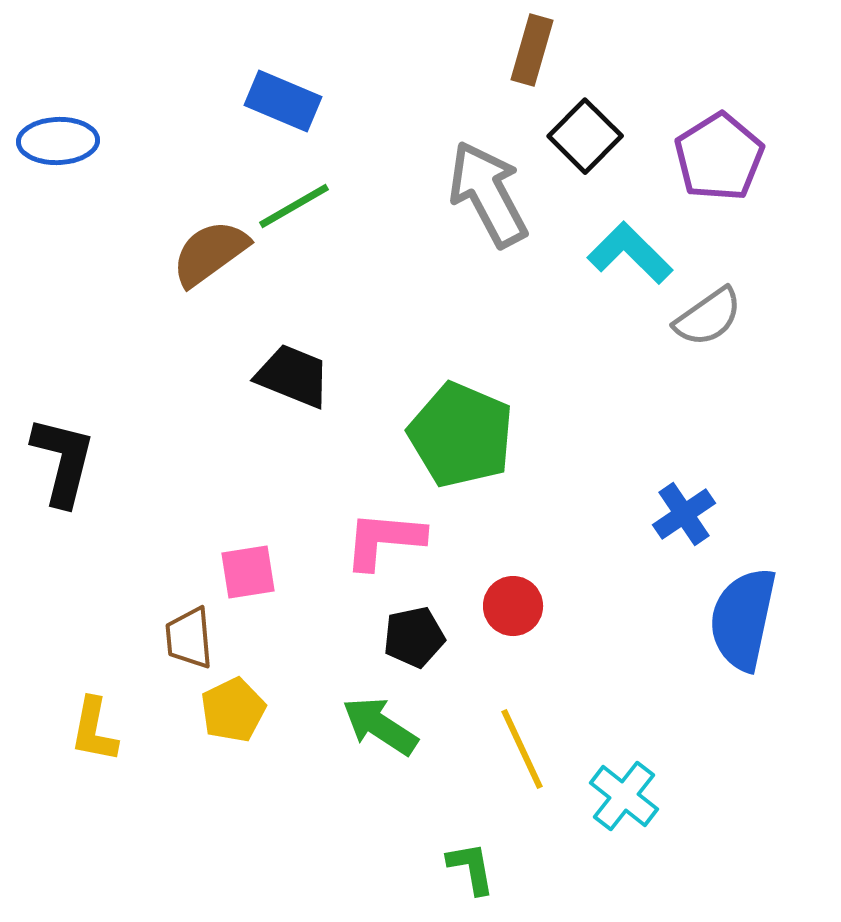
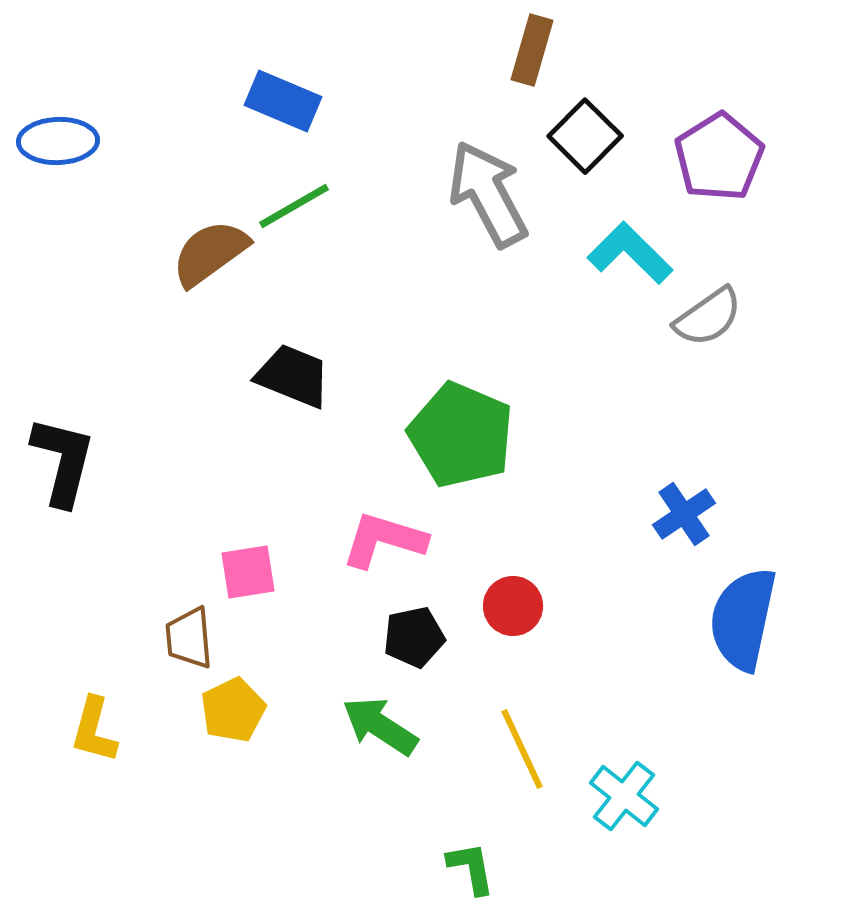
pink L-shape: rotated 12 degrees clockwise
yellow L-shape: rotated 4 degrees clockwise
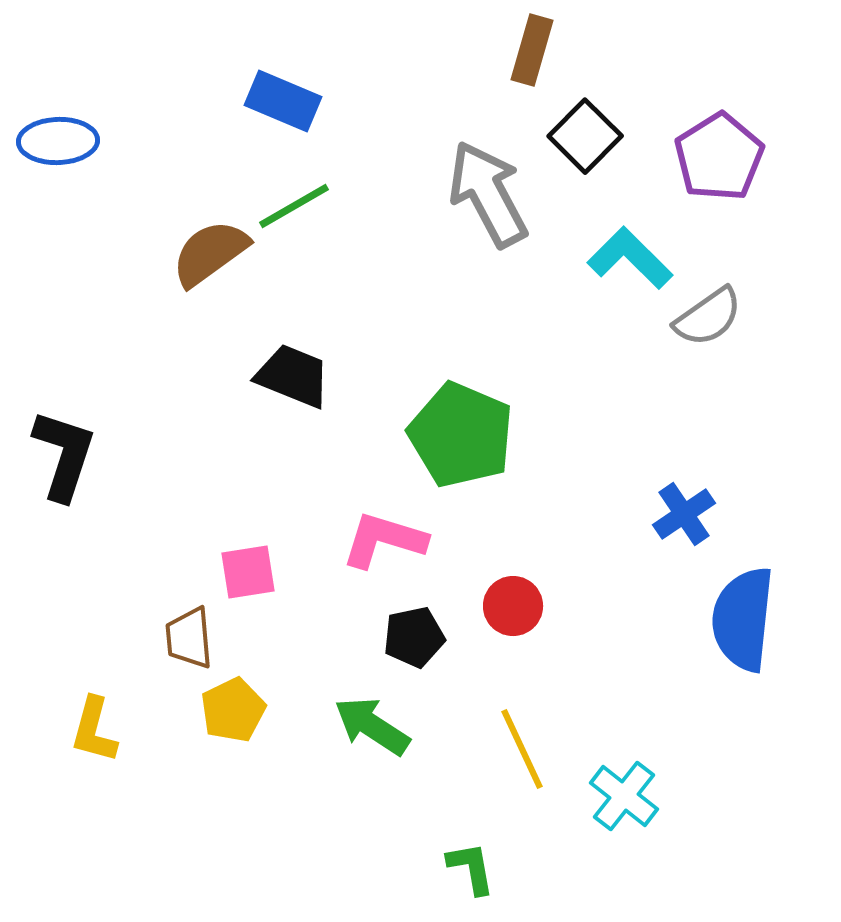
cyan L-shape: moved 5 px down
black L-shape: moved 1 px right, 6 px up; rotated 4 degrees clockwise
blue semicircle: rotated 6 degrees counterclockwise
green arrow: moved 8 px left
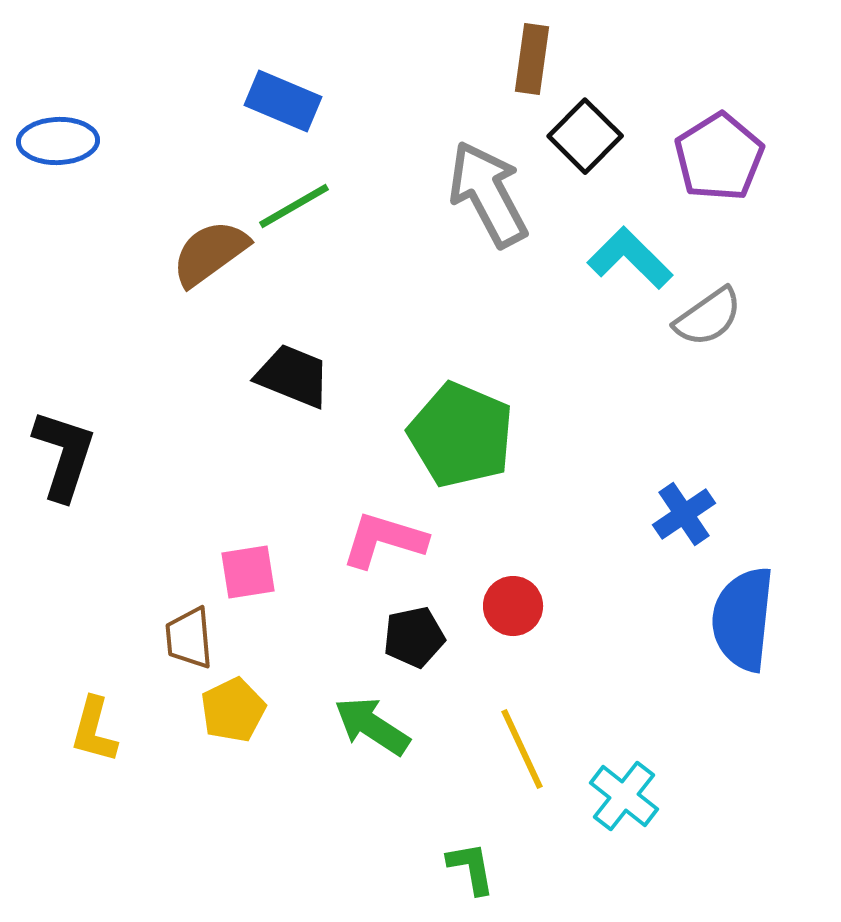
brown rectangle: moved 9 px down; rotated 8 degrees counterclockwise
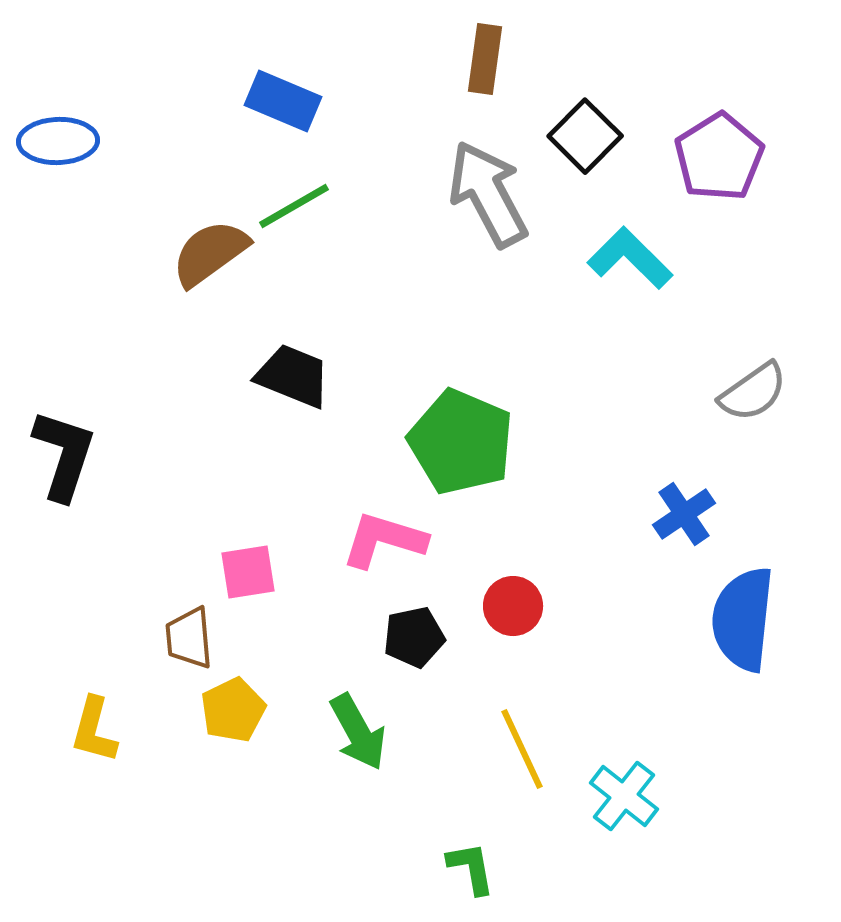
brown rectangle: moved 47 px left
gray semicircle: moved 45 px right, 75 px down
green pentagon: moved 7 px down
green arrow: moved 14 px left, 6 px down; rotated 152 degrees counterclockwise
